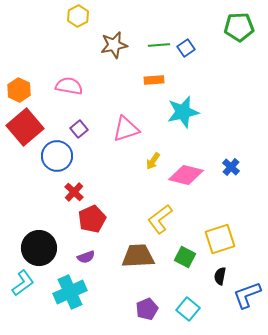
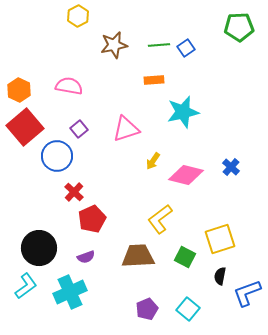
cyan L-shape: moved 3 px right, 3 px down
blue L-shape: moved 2 px up
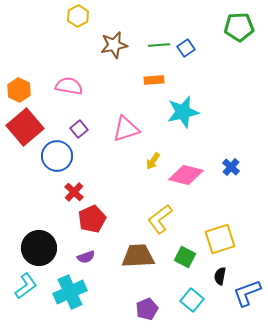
cyan square: moved 4 px right, 9 px up
